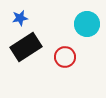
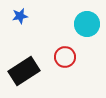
blue star: moved 2 px up
black rectangle: moved 2 px left, 24 px down
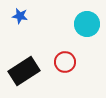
blue star: rotated 21 degrees clockwise
red circle: moved 5 px down
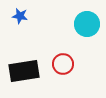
red circle: moved 2 px left, 2 px down
black rectangle: rotated 24 degrees clockwise
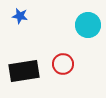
cyan circle: moved 1 px right, 1 px down
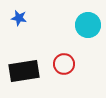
blue star: moved 1 px left, 2 px down
red circle: moved 1 px right
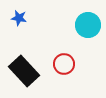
black rectangle: rotated 56 degrees clockwise
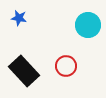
red circle: moved 2 px right, 2 px down
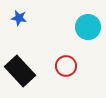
cyan circle: moved 2 px down
black rectangle: moved 4 px left
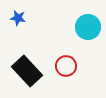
blue star: moved 1 px left
black rectangle: moved 7 px right
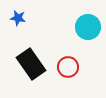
red circle: moved 2 px right, 1 px down
black rectangle: moved 4 px right, 7 px up; rotated 8 degrees clockwise
